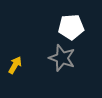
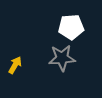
gray star: rotated 24 degrees counterclockwise
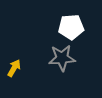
yellow arrow: moved 1 px left, 3 px down
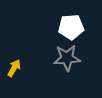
gray star: moved 5 px right
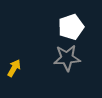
white pentagon: rotated 15 degrees counterclockwise
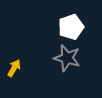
gray star: rotated 20 degrees clockwise
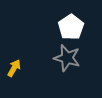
white pentagon: rotated 15 degrees counterclockwise
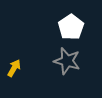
gray star: moved 3 px down
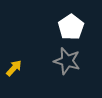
yellow arrow: rotated 12 degrees clockwise
